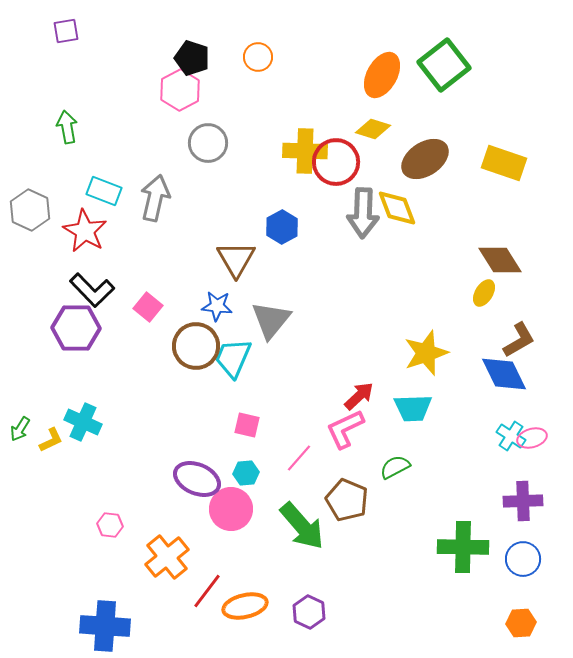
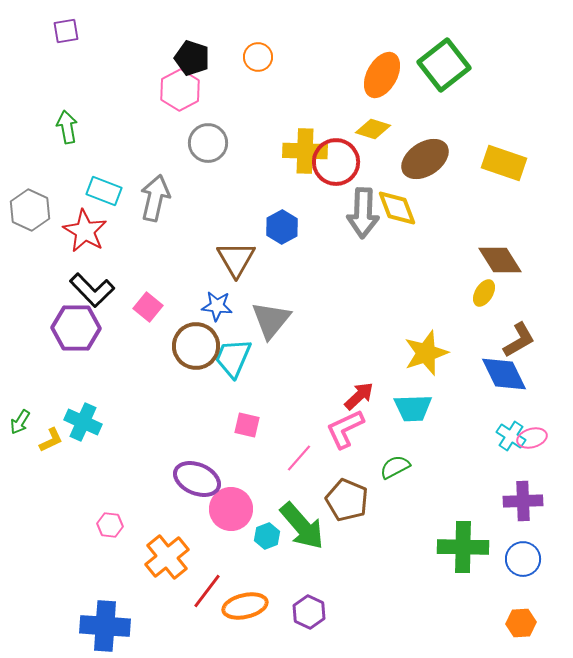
green arrow at (20, 429): moved 7 px up
cyan hexagon at (246, 473): moved 21 px right, 63 px down; rotated 15 degrees counterclockwise
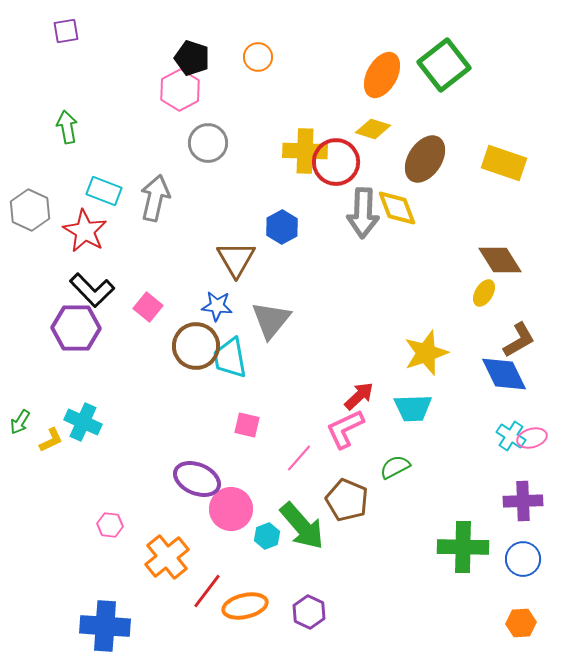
brown ellipse at (425, 159): rotated 24 degrees counterclockwise
cyan trapezoid at (233, 358): moved 3 px left; rotated 33 degrees counterclockwise
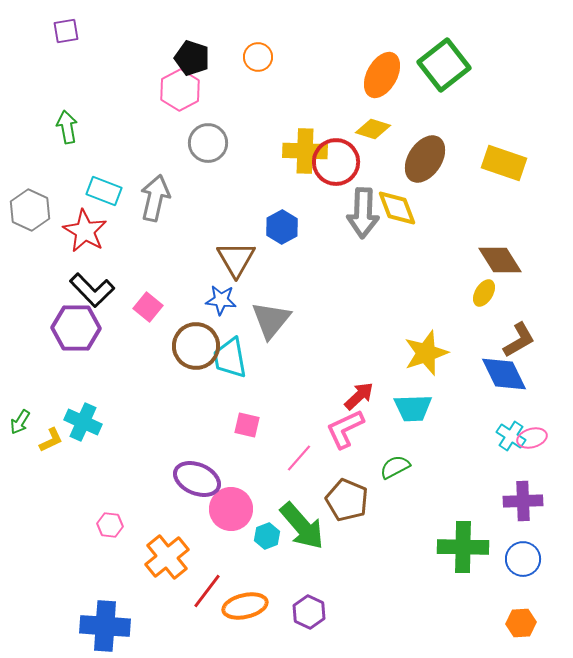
blue star at (217, 306): moved 4 px right, 6 px up
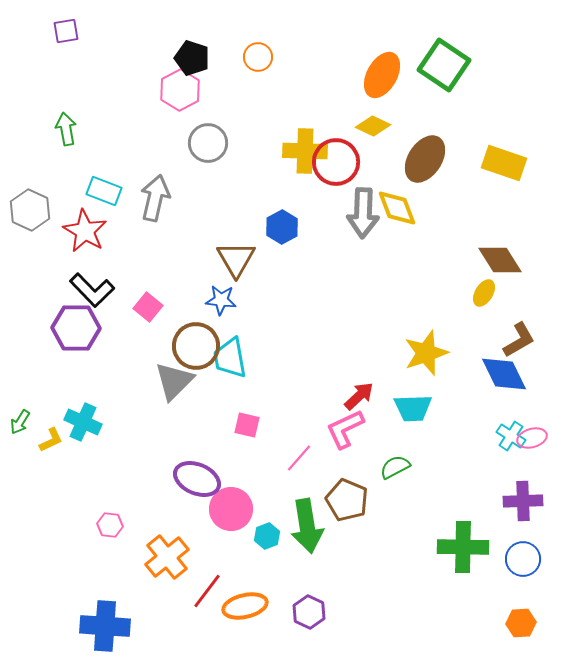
green square at (444, 65): rotated 18 degrees counterclockwise
green arrow at (67, 127): moved 1 px left, 2 px down
yellow diamond at (373, 129): moved 3 px up; rotated 8 degrees clockwise
gray triangle at (271, 320): moved 97 px left, 61 px down; rotated 6 degrees clockwise
green arrow at (302, 526): moved 5 px right; rotated 32 degrees clockwise
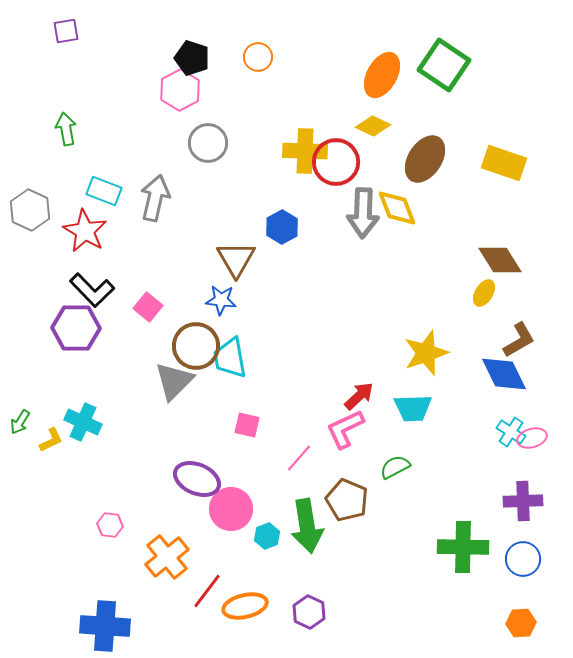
cyan cross at (511, 436): moved 4 px up
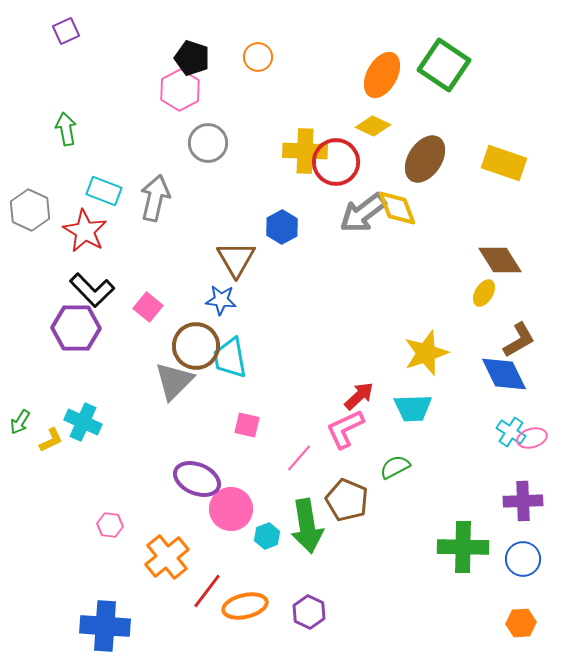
purple square at (66, 31): rotated 16 degrees counterclockwise
gray arrow at (363, 213): rotated 51 degrees clockwise
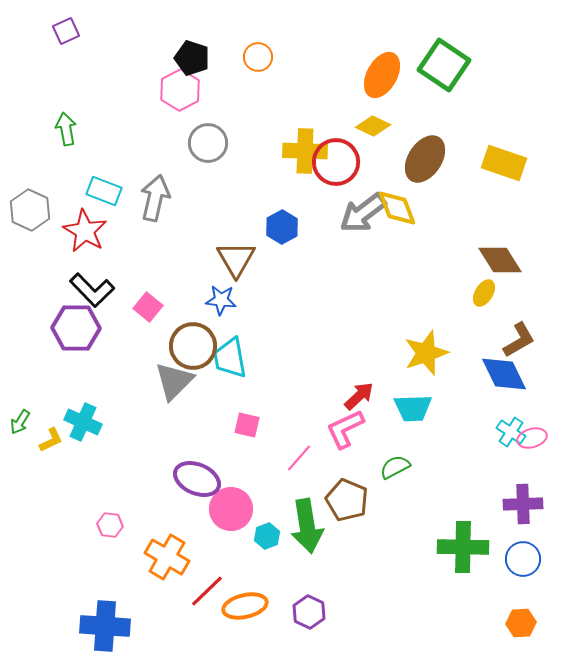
brown circle at (196, 346): moved 3 px left
purple cross at (523, 501): moved 3 px down
orange cross at (167, 557): rotated 21 degrees counterclockwise
red line at (207, 591): rotated 9 degrees clockwise
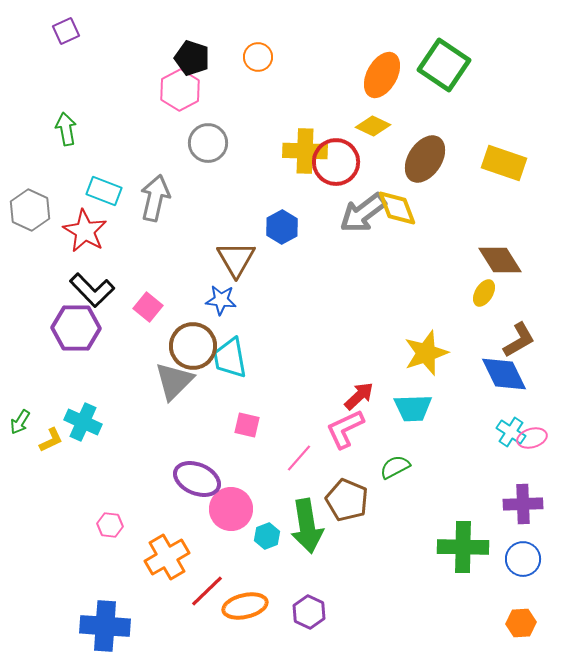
orange cross at (167, 557): rotated 30 degrees clockwise
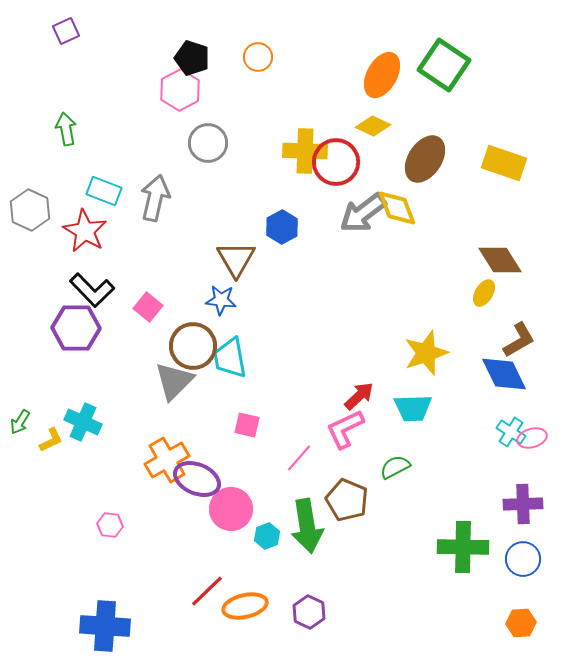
orange cross at (167, 557): moved 97 px up
